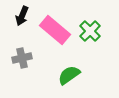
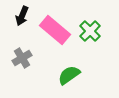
gray cross: rotated 18 degrees counterclockwise
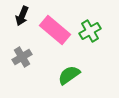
green cross: rotated 15 degrees clockwise
gray cross: moved 1 px up
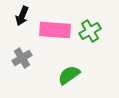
pink rectangle: rotated 36 degrees counterclockwise
gray cross: moved 1 px down
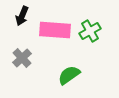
gray cross: rotated 12 degrees counterclockwise
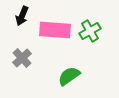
green semicircle: moved 1 px down
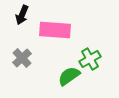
black arrow: moved 1 px up
green cross: moved 28 px down
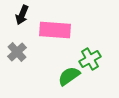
gray cross: moved 5 px left, 6 px up
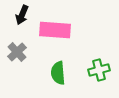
green cross: moved 9 px right, 11 px down; rotated 15 degrees clockwise
green semicircle: moved 11 px left, 3 px up; rotated 60 degrees counterclockwise
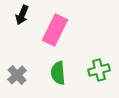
pink rectangle: rotated 68 degrees counterclockwise
gray cross: moved 23 px down
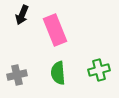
pink rectangle: rotated 48 degrees counterclockwise
gray cross: rotated 30 degrees clockwise
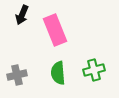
green cross: moved 5 px left
